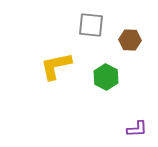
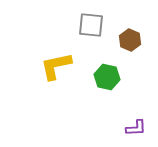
brown hexagon: rotated 20 degrees clockwise
green hexagon: moved 1 px right; rotated 15 degrees counterclockwise
purple L-shape: moved 1 px left, 1 px up
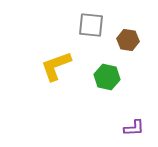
brown hexagon: moved 2 px left; rotated 15 degrees counterclockwise
yellow L-shape: rotated 8 degrees counterclockwise
purple L-shape: moved 2 px left
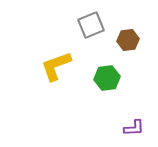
gray square: rotated 28 degrees counterclockwise
brown hexagon: rotated 15 degrees counterclockwise
green hexagon: moved 1 px down; rotated 20 degrees counterclockwise
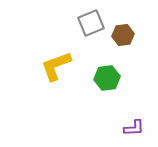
gray square: moved 2 px up
brown hexagon: moved 5 px left, 5 px up
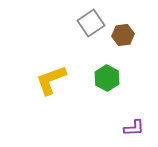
gray square: rotated 12 degrees counterclockwise
yellow L-shape: moved 5 px left, 14 px down
green hexagon: rotated 25 degrees counterclockwise
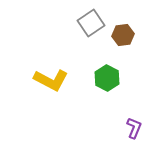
yellow L-shape: rotated 132 degrees counterclockwise
purple L-shape: rotated 65 degrees counterclockwise
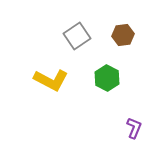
gray square: moved 14 px left, 13 px down
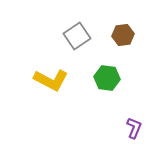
green hexagon: rotated 20 degrees counterclockwise
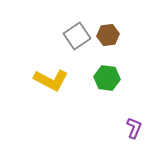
brown hexagon: moved 15 px left
